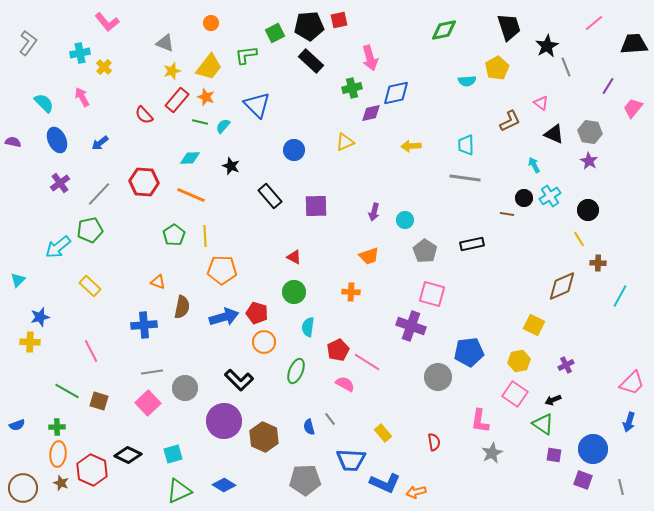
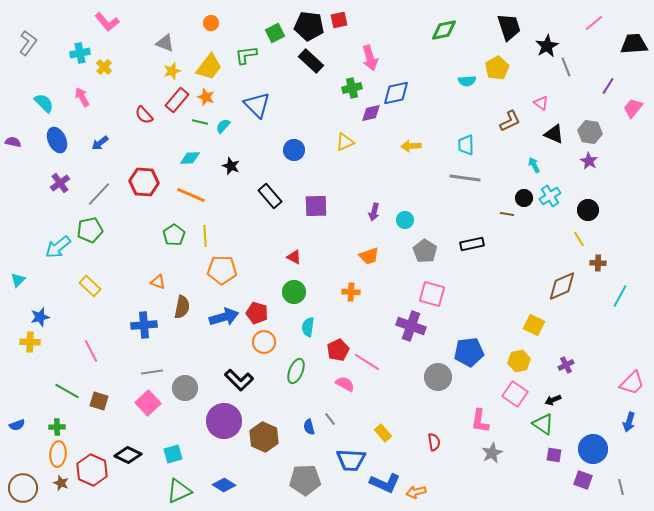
black pentagon at (309, 26): rotated 12 degrees clockwise
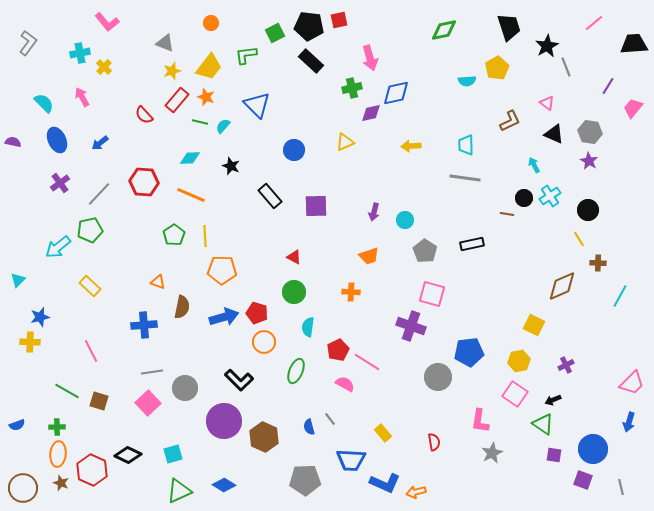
pink triangle at (541, 103): moved 6 px right
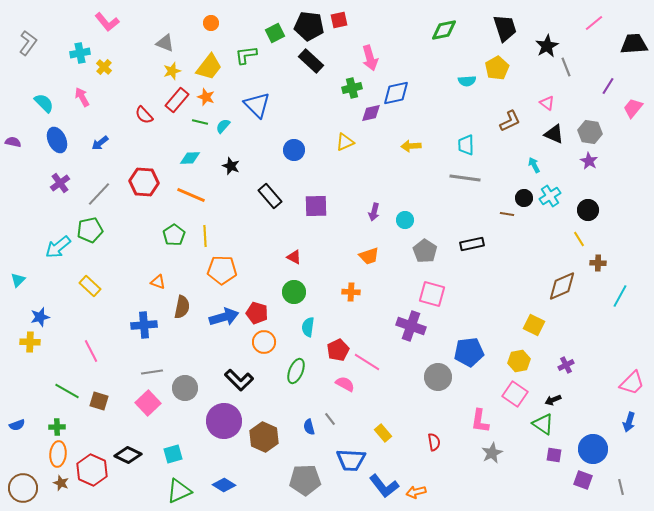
black trapezoid at (509, 27): moved 4 px left, 1 px down
blue L-shape at (385, 483): moved 1 px left, 3 px down; rotated 28 degrees clockwise
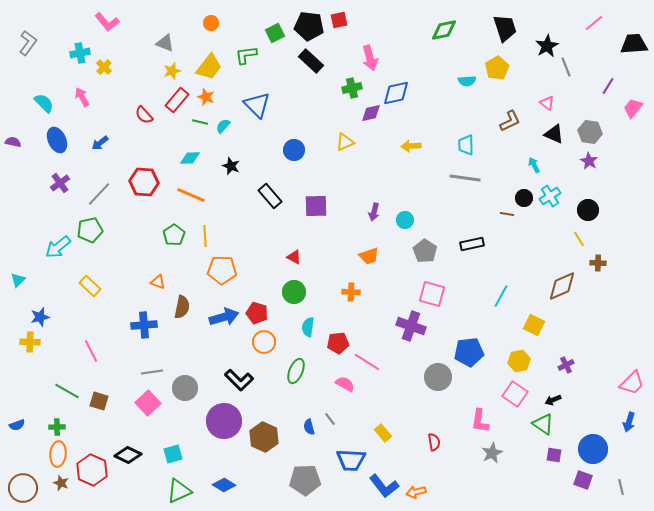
cyan line at (620, 296): moved 119 px left
red pentagon at (338, 350): moved 7 px up; rotated 20 degrees clockwise
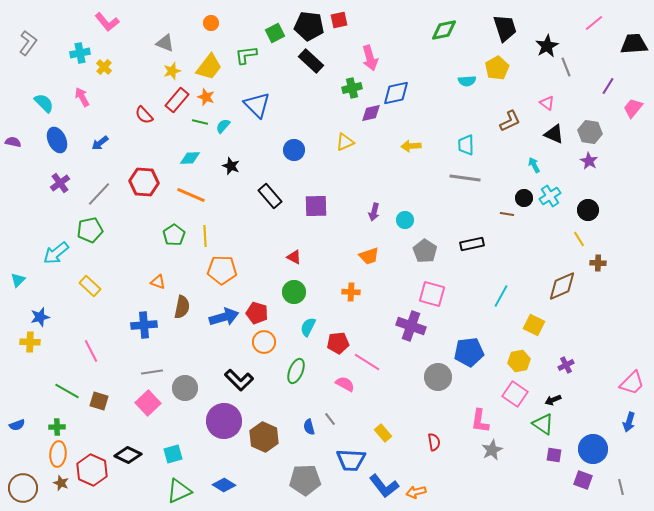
cyan arrow at (58, 247): moved 2 px left, 6 px down
cyan semicircle at (308, 327): rotated 18 degrees clockwise
gray star at (492, 453): moved 3 px up
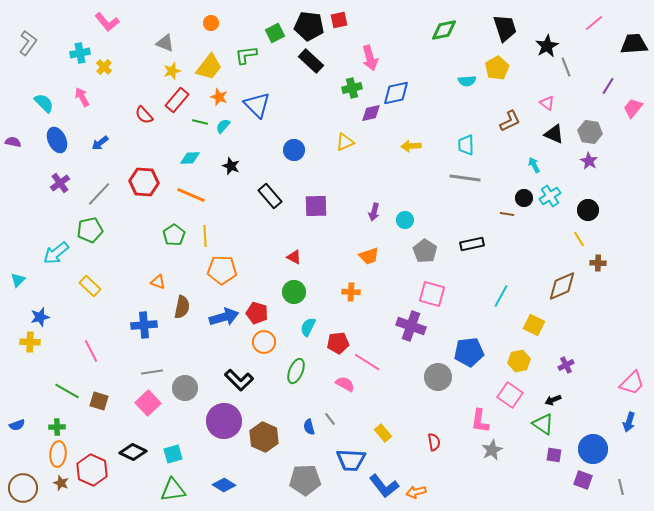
orange star at (206, 97): moved 13 px right
pink square at (515, 394): moved 5 px left, 1 px down
black diamond at (128, 455): moved 5 px right, 3 px up
green triangle at (179, 491): moved 6 px left, 1 px up; rotated 16 degrees clockwise
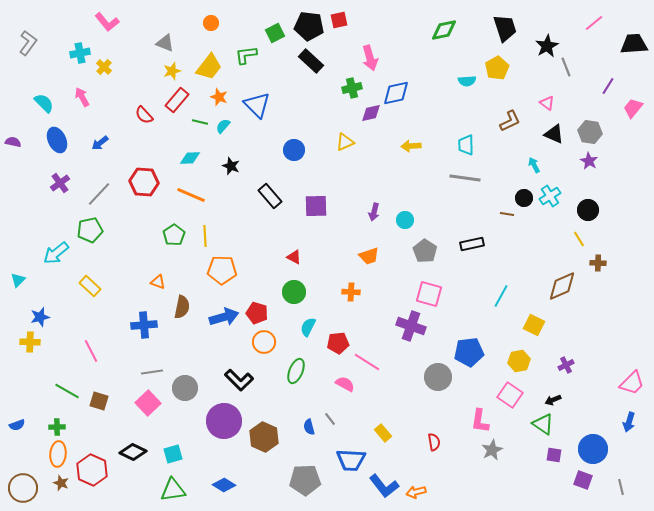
pink square at (432, 294): moved 3 px left
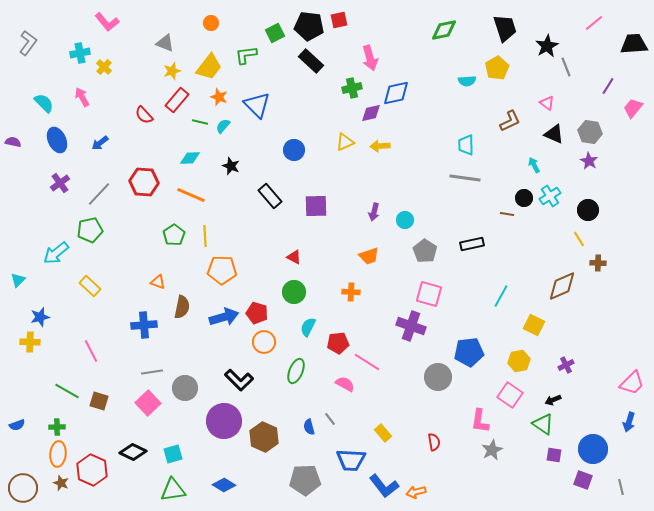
yellow arrow at (411, 146): moved 31 px left
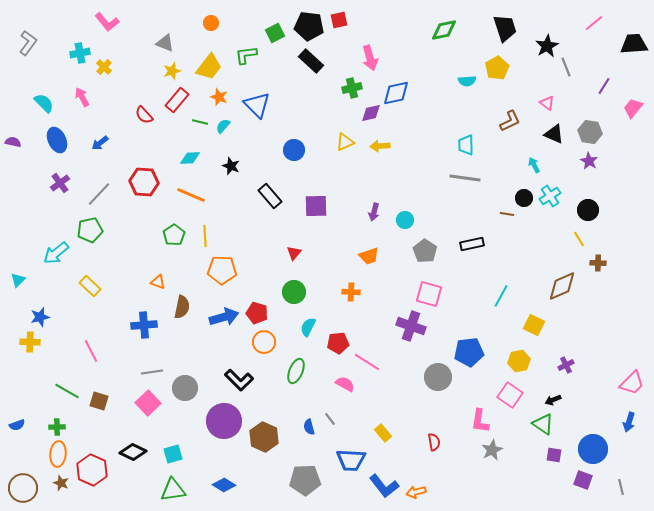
purple line at (608, 86): moved 4 px left
red triangle at (294, 257): moved 4 px up; rotated 42 degrees clockwise
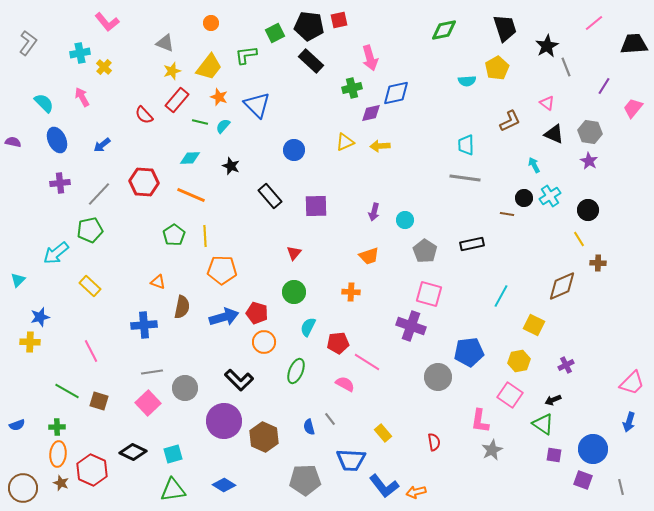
blue arrow at (100, 143): moved 2 px right, 2 px down
purple cross at (60, 183): rotated 30 degrees clockwise
